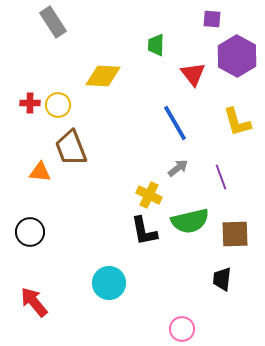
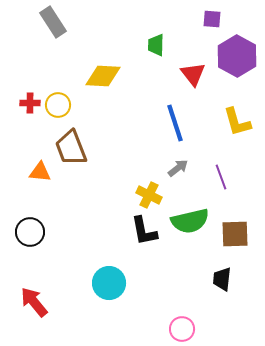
blue line: rotated 12 degrees clockwise
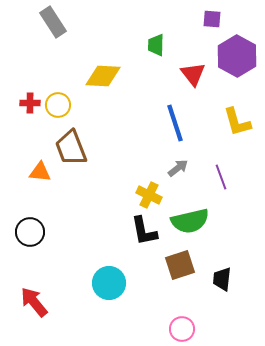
brown square: moved 55 px left, 31 px down; rotated 16 degrees counterclockwise
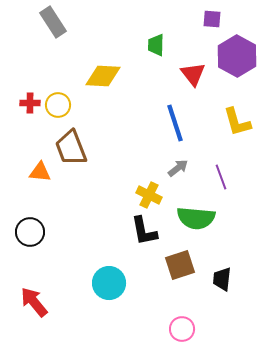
green semicircle: moved 6 px right, 3 px up; rotated 18 degrees clockwise
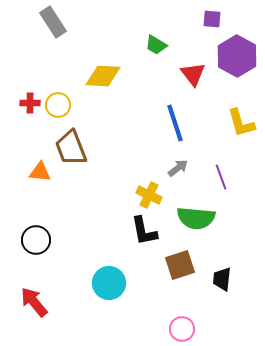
green trapezoid: rotated 60 degrees counterclockwise
yellow L-shape: moved 4 px right, 1 px down
black circle: moved 6 px right, 8 px down
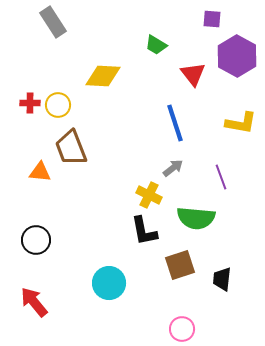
yellow L-shape: rotated 64 degrees counterclockwise
gray arrow: moved 5 px left
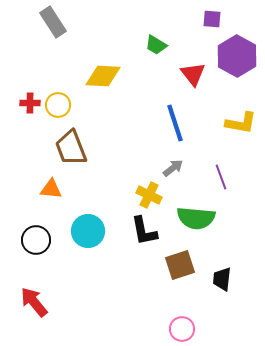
orange triangle: moved 11 px right, 17 px down
cyan circle: moved 21 px left, 52 px up
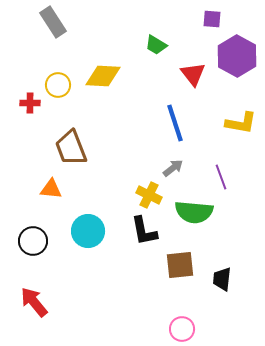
yellow circle: moved 20 px up
green semicircle: moved 2 px left, 6 px up
black circle: moved 3 px left, 1 px down
brown square: rotated 12 degrees clockwise
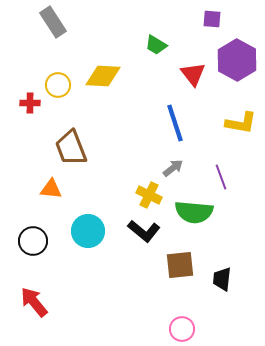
purple hexagon: moved 4 px down
black L-shape: rotated 40 degrees counterclockwise
